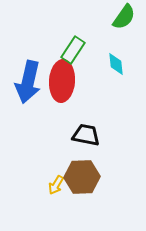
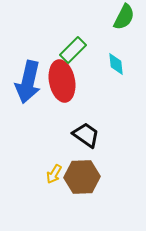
green semicircle: rotated 8 degrees counterclockwise
green rectangle: rotated 12 degrees clockwise
red ellipse: rotated 15 degrees counterclockwise
black trapezoid: rotated 24 degrees clockwise
yellow arrow: moved 2 px left, 11 px up
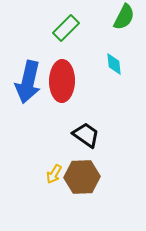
green rectangle: moved 7 px left, 22 px up
cyan diamond: moved 2 px left
red ellipse: rotated 12 degrees clockwise
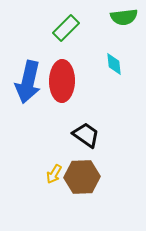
green semicircle: rotated 56 degrees clockwise
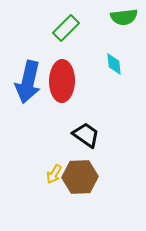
brown hexagon: moved 2 px left
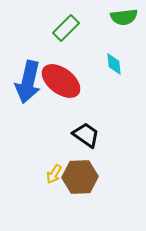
red ellipse: moved 1 px left; rotated 54 degrees counterclockwise
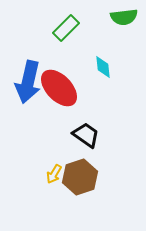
cyan diamond: moved 11 px left, 3 px down
red ellipse: moved 2 px left, 7 px down; rotated 9 degrees clockwise
brown hexagon: rotated 16 degrees counterclockwise
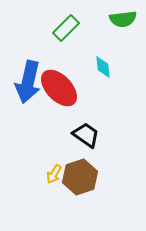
green semicircle: moved 1 px left, 2 px down
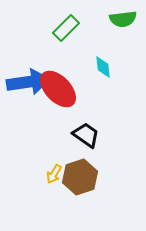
blue arrow: rotated 111 degrees counterclockwise
red ellipse: moved 1 px left, 1 px down
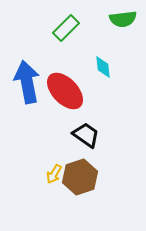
blue arrow: moved 1 px left; rotated 93 degrees counterclockwise
red ellipse: moved 7 px right, 2 px down
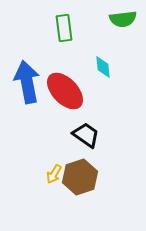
green rectangle: moved 2 px left; rotated 52 degrees counterclockwise
